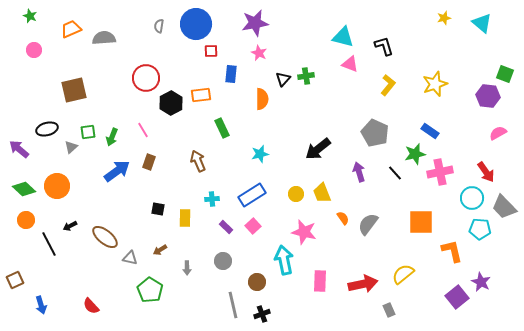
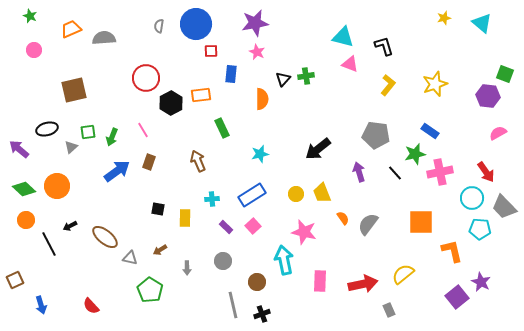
pink star at (259, 53): moved 2 px left, 1 px up
gray pentagon at (375, 133): moved 1 px right, 2 px down; rotated 16 degrees counterclockwise
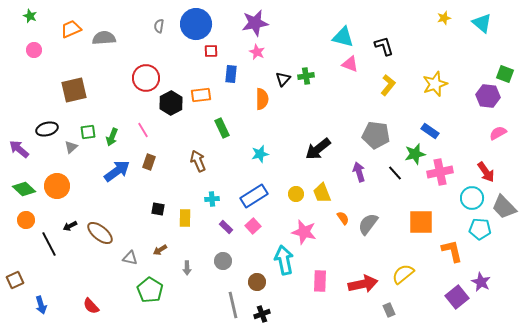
blue rectangle at (252, 195): moved 2 px right, 1 px down
brown ellipse at (105, 237): moved 5 px left, 4 px up
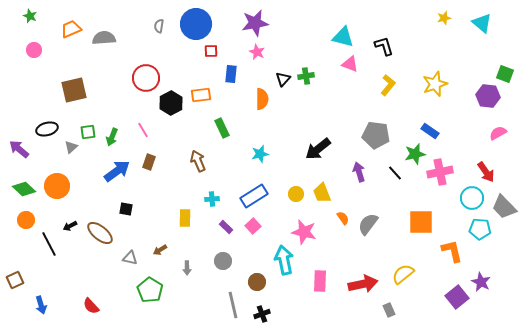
black square at (158, 209): moved 32 px left
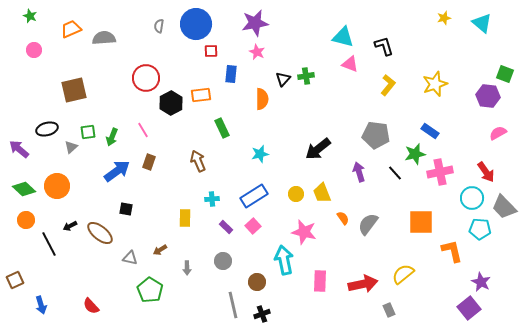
purple square at (457, 297): moved 12 px right, 11 px down
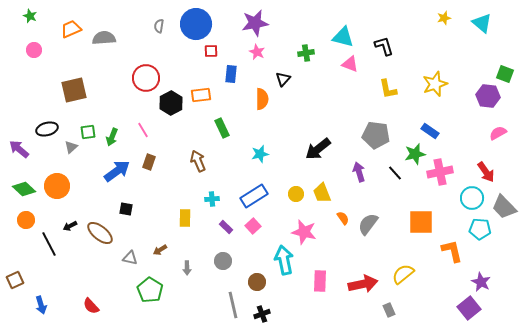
green cross at (306, 76): moved 23 px up
yellow L-shape at (388, 85): moved 4 px down; rotated 130 degrees clockwise
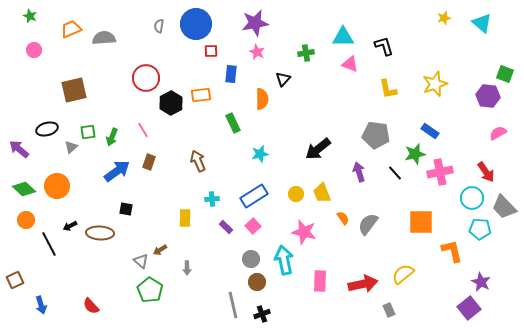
cyan triangle at (343, 37): rotated 15 degrees counterclockwise
green rectangle at (222, 128): moved 11 px right, 5 px up
brown ellipse at (100, 233): rotated 36 degrees counterclockwise
gray triangle at (130, 258): moved 11 px right, 3 px down; rotated 28 degrees clockwise
gray circle at (223, 261): moved 28 px right, 2 px up
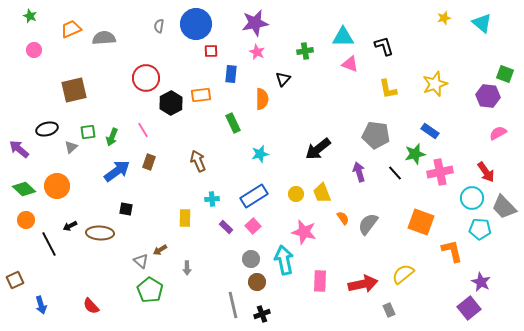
green cross at (306, 53): moved 1 px left, 2 px up
orange square at (421, 222): rotated 20 degrees clockwise
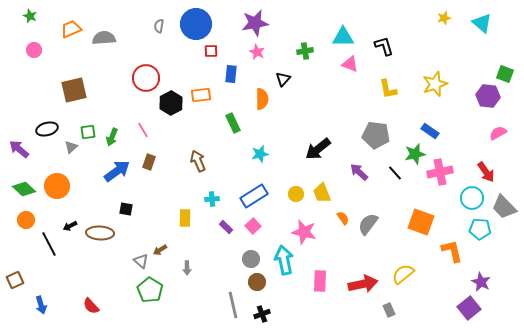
purple arrow at (359, 172): rotated 30 degrees counterclockwise
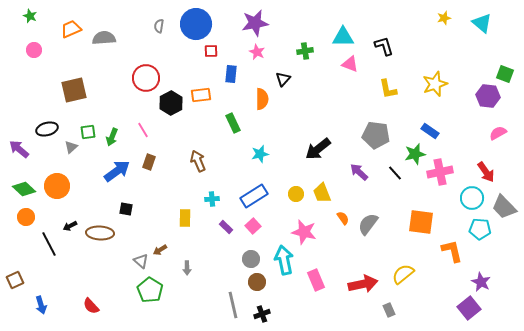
orange circle at (26, 220): moved 3 px up
orange square at (421, 222): rotated 12 degrees counterclockwise
pink rectangle at (320, 281): moved 4 px left, 1 px up; rotated 25 degrees counterclockwise
